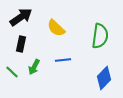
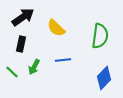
black arrow: moved 2 px right
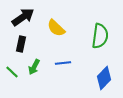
blue line: moved 3 px down
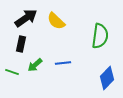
black arrow: moved 3 px right, 1 px down
yellow semicircle: moved 7 px up
green arrow: moved 1 px right, 2 px up; rotated 21 degrees clockwise
green line: rotated 24 degrees counterclockwise
blue diamond: moved 3 px right
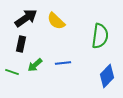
blue diamond: moved 2 px up
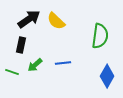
black arrow: moved 3 px right, 1 px down
black rectangle: moved 1 px down
blue diamond: rotated 15 degrees counterclockwise
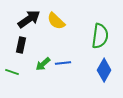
green arrow: moved 8 px right, 1 px up
blue diamond: moved 3 px left, 6 px up
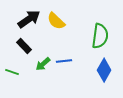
black rectangle: moved 3 px right, 1 px down; rotated 56 degrees counterclockwise
blue line: moved 1 px right, 2 px up
